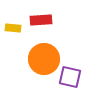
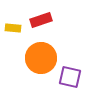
red rectangle: rotated 15 degrees counterclockwise
orange circle: moved 3 px left, 1 px up
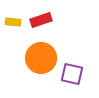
yellow rectangle: moved 6 px up
purple square: moved 2 px right, 3 px up
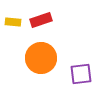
purple square: moved 9 px right; rotated 20 degrees counterclockwise
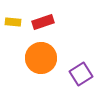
red rectangle: moved 2 px right, 2 px down
purple square: rotated 25 degrees counterclockwise
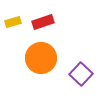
yellow rectangle: rotated 21 degrees counterclockwise
purple square: rotated 15 degrees counterclockwise
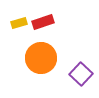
yellow rectangle: moved 6 px right, 1 px down
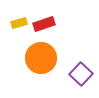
red rectangle: moved 1 px right, 2 px down
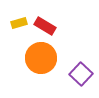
red rectangle: moved 1 px right, 2 px down; rotated 50 degrees clockwise
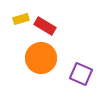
yellow rectangle: moved 2 px right, 4 px up
purple square: rotated 20 degrees counterclockwise
